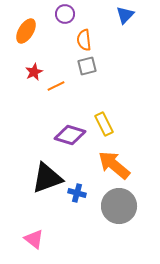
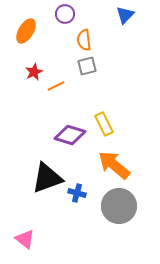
pink triangle: moved 9 px left
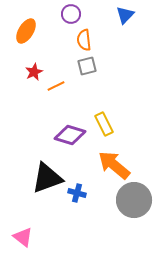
purple circle: moved 6 px right
gray circle: moved 15 px right, 6 px up
pink triangle: moved 2 px left, 2 px up
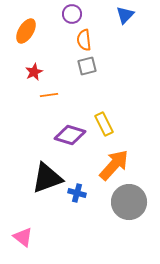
purple circle: moved 1 px right
orange line: moved 7 px left, 9 px down; rotated 18 degrees clockwise
orange arrow: rotated 92 degrees clockwise
gray circle: moved 5 px left, 2 px down
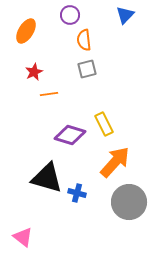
purple circle: moved 2 px left, 1 px down
gray square: moved 3 px down
orange line: moved 1 px up
orange arrow: moved 1 px right, 3 px up
black triangle: rotated 36 degrees clockwise
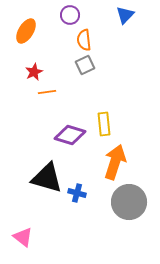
gray square: moved 2 px left, 4 px up; rotated 12 degrees counterclockwise
orange line: moved 2 px left, 2 px up
yellow rectangle: rotated 20 degrees clockwise
orange arrow: rotated 24 degrees counterclockwise
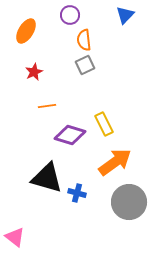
orange line: moved 14 px down
yellow rectangle: rotated 20 degrees counterclockwise
orange arrow: rotated 36 degrees clockwise
pink triangle: moved 8 px left
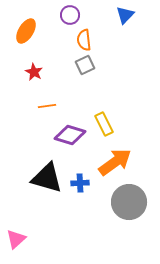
red star: rotated 18 degrees counterclockwise
blue cross: moved 3 px right, 10 px up; rotated 18 degrees counterclockwise
pink triangle: moved 1 px right, 2 px down; rotated 40 degrees clockwise
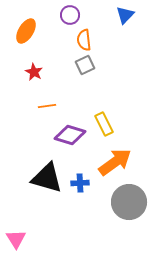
pink triangle: rotated 20 degrees counterclockwise
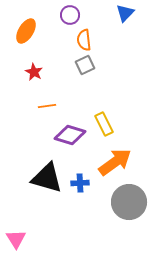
blue triangle: moved 2 px up
